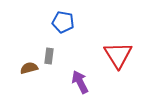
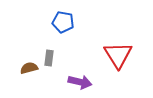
gray rectangle: moved 2 px down
purple arrow: rotated 130 degrees clockwise
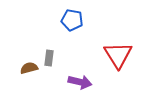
blue pentagon: moved 9 px right, 2 px up
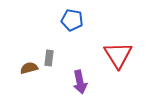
purple arrow: rotated 65 degrees clockwise
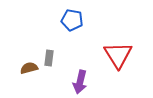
purple arrow: rotated 25 degrees clockwise
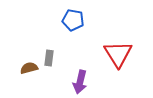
blue pentagon: moved 1 px right
red triangle: moved 1 px up
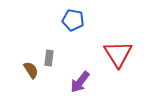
brown semicircle: moved 2 px right, 2 px down; rotated 72 degrees clockwise
purple arrow: rotated 25 degrees clockwise
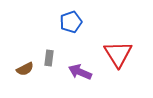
blue pentagon: moved 2 px left, 2 px down; rotated 30 degrees counterclockwise
brown semicircle: moved 6 px left, 1 px up; rotated 96 degrees clockwise
purple arrow: moved 10 px up; rotated 75 degrees clockwise
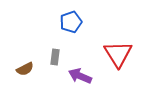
gray rectangle: moved 6 px right, 1 px up
purple arrow: moved 4 px down
